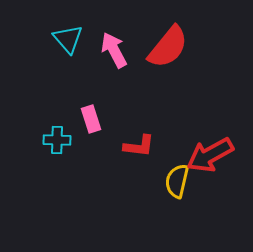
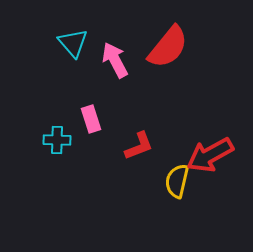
cyan triangle: moved 5 px right, 4 px down
pink arrow: moved 1 px right, 10 px down
red L-shape: rotated 28 degrees counterclockwise
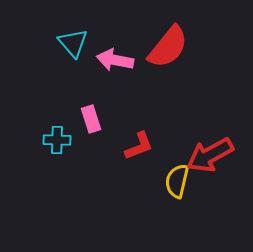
pink arrow: rotated 51 degrees counterclockwise
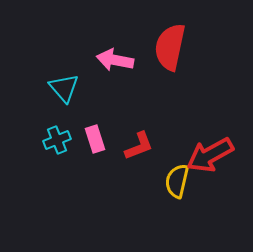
cyan triangle: moved 9 px left, 45 px down
red semicircle: moved 2 px right; rotated 153 degrees clockwise
pink rectangle: moved 4 px right, 20 px down
cyan cross: rotated 24 degrees counterclockwise
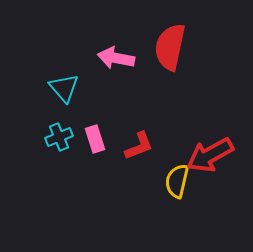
pink arrow: moved 1 px right, 2 px up
cyan cross: moved 2 px right, 3 px up
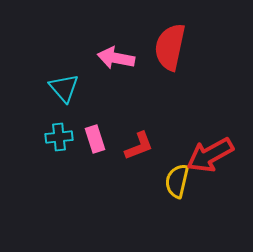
cyan cross: rotated 16 degrees clockwise
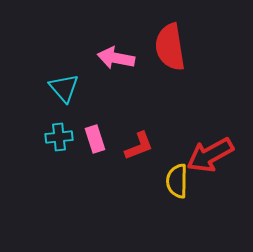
red semicircle: rotated 21 degrees counterclockwise
yellow semicircle: rotated 12 degrees counterclockwise
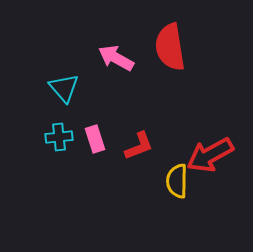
pink arrow: rotated 18 degrees clockwise
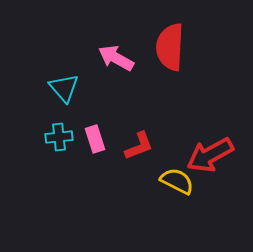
red semicircle: rotated 12 degrees clockwise
yellow semicircle: rotated 116 degrees clockwise
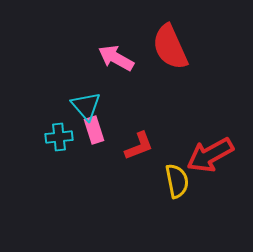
red semicircle: rotated 27 degrees counterclockwise
cyan triangle: moved 22 px right, 18 px down
pink rectangle: moved 1 px left, 9 px up
yellow semicircle: rotated 52 degrees clockwise
